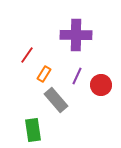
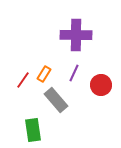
red line: moved 4 px left, 25 px down
purple line: moved 3 px left, 3 px up
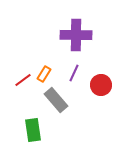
red line: rotated 18 degrees clockwise
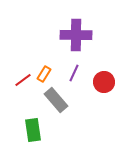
red circle: moved 3 px right, 3 px up
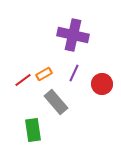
purple cross: moved 3 px left; rotated 12 degrees clockwise
orange rectangle: rotated 28 degrees clockwise
red circle: moved 2 px left, 2 px down
gray rectangle: moved 2 px down
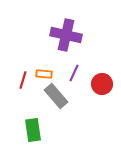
purple cross: moved 7 px left
orange rectangle: rotated 35 degrees clockwise
red line: rotated 36 degrees counterclockwise
gray rectangle: moved 6 px up
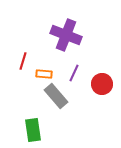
purple cross: rotated 8 degrees clockwise
red line: moved 19 px up
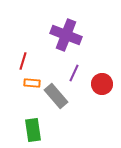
orange rectangle: moved 12 px left, 9 px down
